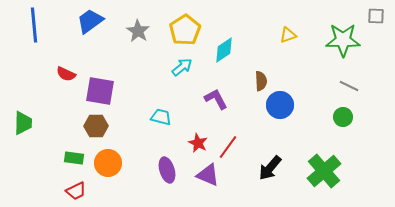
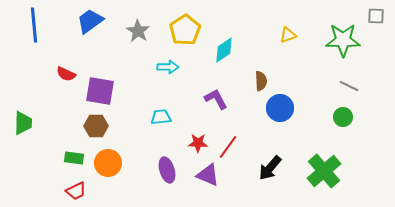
cyan arrow: moved 14 px left; rotated 40 degrees clockwise
blue circle: moved 3 px down
cyan trapezoid: rotated 20 degrees counterclockwise
red star: rotated 24 degrees counterclockwise
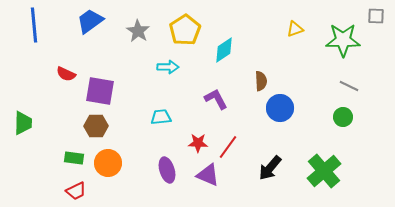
yellow triangle: moved 7 px right, 6 px up
